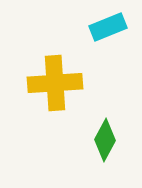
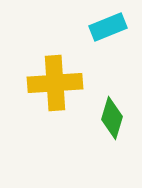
green diamond: moved 7 px right, 22 px up; rotated 12 degrees counterclockwise
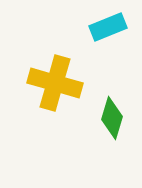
yellow cross: rotated 20 degrees clockwise
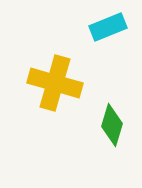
green diamond: moved 7 px down
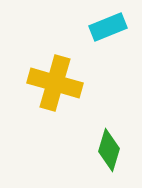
green diamond: moved 3 px left, 25 px down
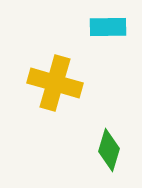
cyan rectangle: rotated 21 degrees clockwise
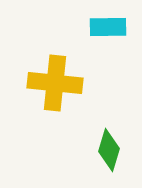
yellow cross: rotated 10 degrees counterclockwise
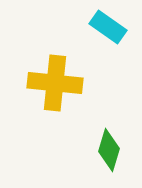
cyan rectangle: rotated 36 degrees clockwise
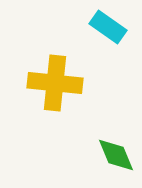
green diamond: moved 7 px right, 5 px down; rotated 39 degrees counterclockwise
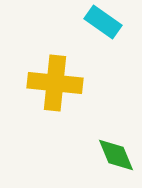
cyan rectangle: moved 5 px left, 5 px up
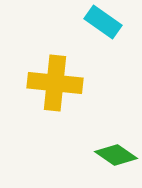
green diamond: rotated 33 degrees counterclockwise
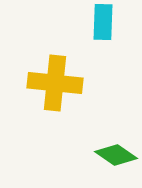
cyan rectangle: rotated 57 degrees clockwise
